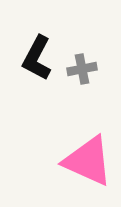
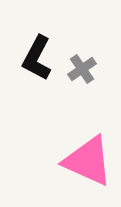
gray cross: rotated 24 degrees counterclockwise
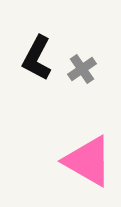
pink triangle: rotated 6 degrees clockwise
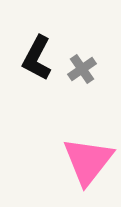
pink triangle: rotated 38 degrees clockwise
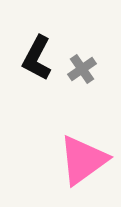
pink triangle: moved 5 px left, 1 px up; rotated 16 degrees clockwise
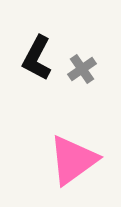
pink triangle: moved 10 px left
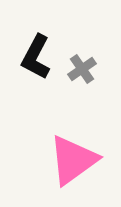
black L-shape: moved 1 px left, 1 px up
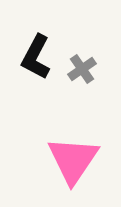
pink triangle: rotated 20 degrees counterclockwise
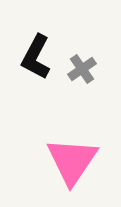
pink triangle: moved 1 px left, 1 px down
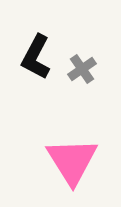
pink triangle: rotated 6 degrees counterclockwise
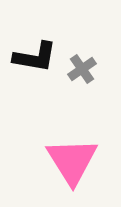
black L-shape: moved 1 px left; rotated 108 degrees counterclockwise
